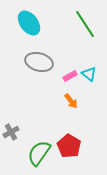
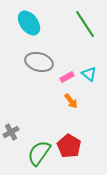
pink rectangle: moved 3 px left, 1 px down
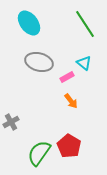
cyan triangle: moved 5 px left, 11 px up
gray cross: moved 10 px up
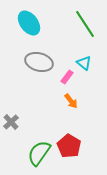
pink rectangle: rotated 24 degrees counterclockwise
gray cross: rotated 14 degrees counterclockwise
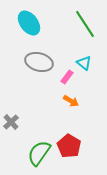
orange arrow: rotated 21 degrees counterclockwise
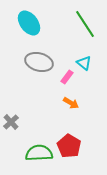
orange arrow: moved 2 px down
green semicircle: rotated 52 degrees clockwise
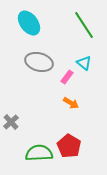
green line: moved 1 px left, 1 px down
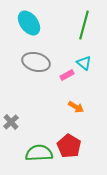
green line: rotated 48 degrees clockwise
gray ellipse: moved 3 px left
pink rectangle: moved 2 px up; rotated 24 degrees clockwise
orange arrow: moved 5 px right, 4 px down
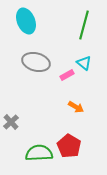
cyan ellipse: moved 3 px left, 2 px up; rotated 15 degrees clockwise
